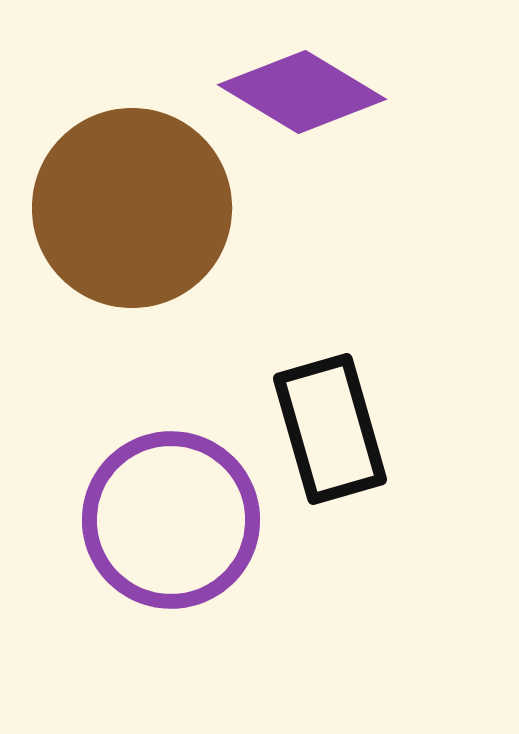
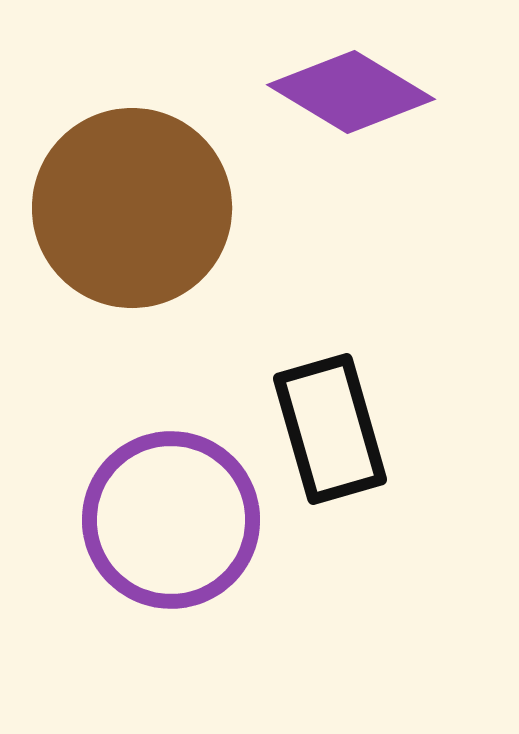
purple diamond: moved 49 px right
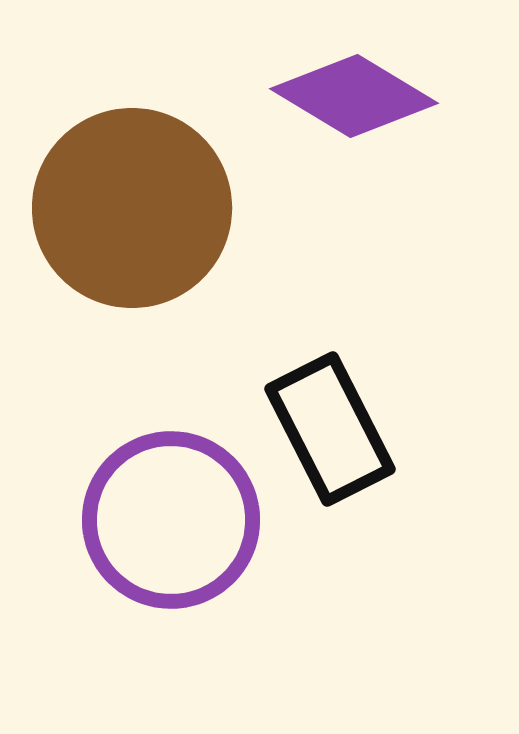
purple diamond: moved 3 px right, 4 px down
black rectangle: rotated 11 degrees counterclockwise
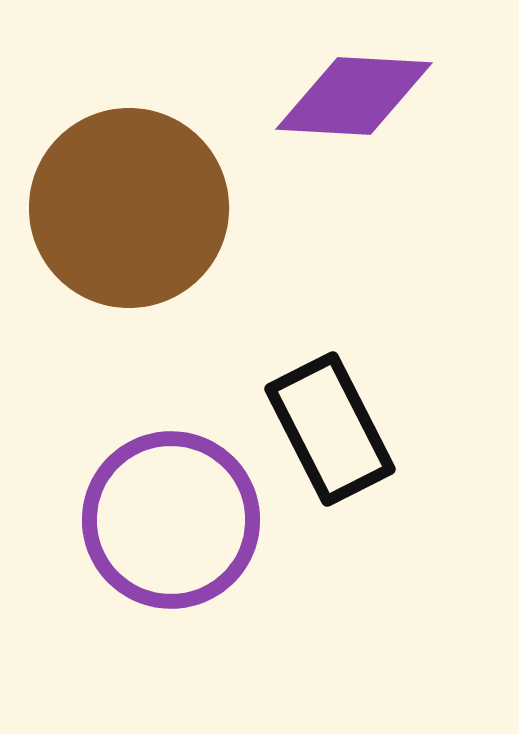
purple diamond: rotated 28 degrees counterclockwise
brown circle: moved 3 px left
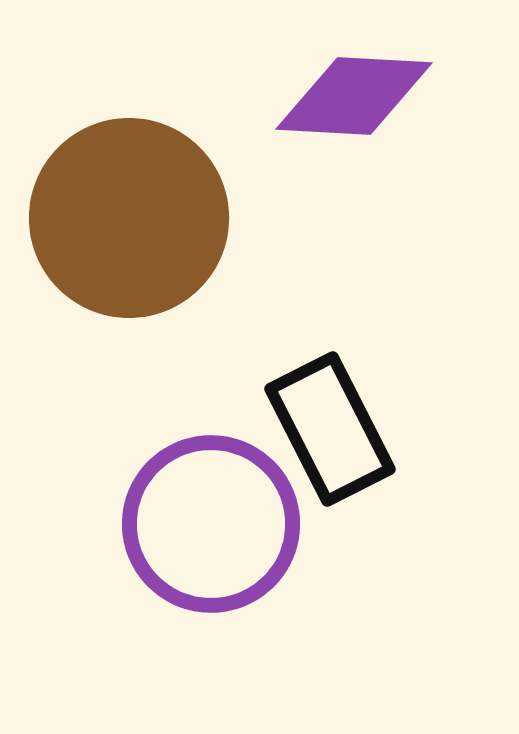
brown circle: moved 10 px down
purple circle: moved 40 px right, 4 px down
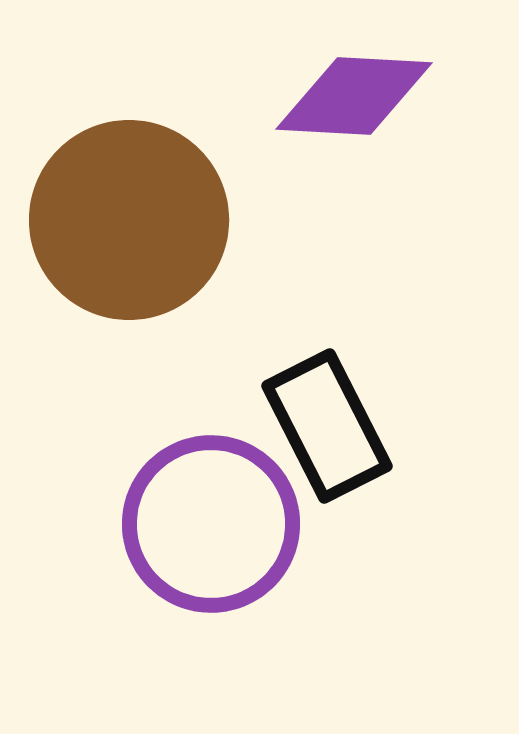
brown circle: moved 2 px down
black rectangle: moved 3 px left, 3 px up
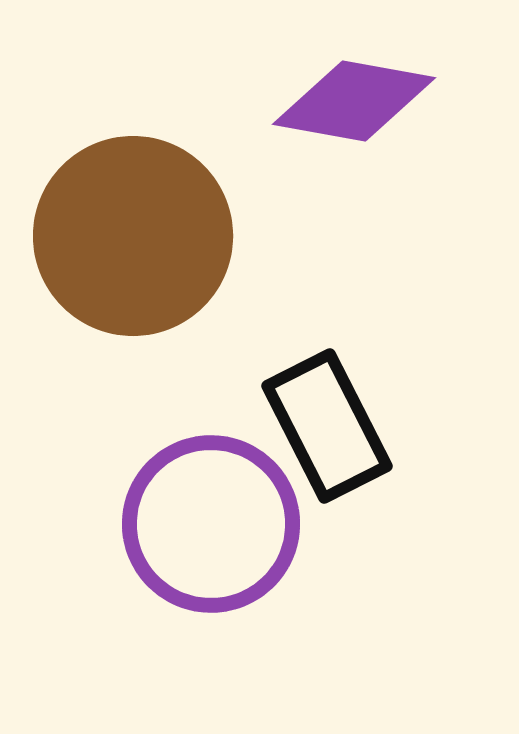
purple diamond: moved 5 px down; rotated 7 degrees clockwise
brown circle: moved 4 px right, 16 px down
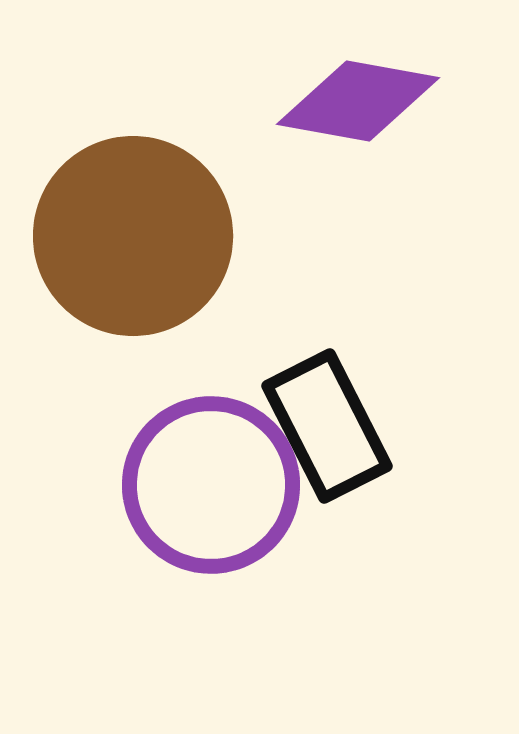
purple diamond: moved 4 px right
purple circle: moved 39 px up
